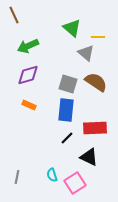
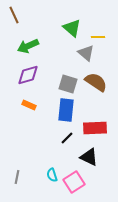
pink square: moved 1 px left, 1 px up
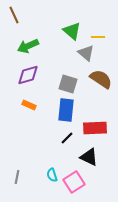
green triangle: moved 3 px down
brown semicircle: moved 5 px right, 3 px up
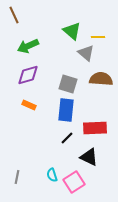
brown semicircle: rotated 30 degrees counterclockwise
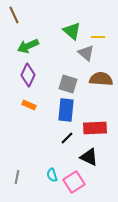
purple diamond: rotated 50 degrees counterclockwise
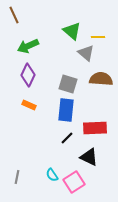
cyan semicircle: rotated 16 degrees counterclockwise
